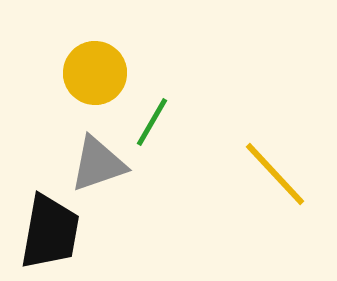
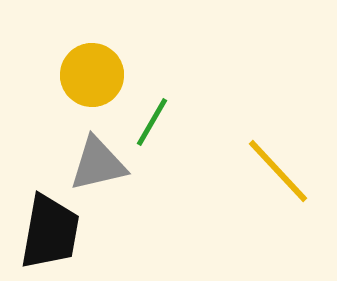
yellow circle: moved 3 px left, 2 px down
gray triangle: rotated 6 degrees clockwise
yellow line: moved 3 px right, 3 px up
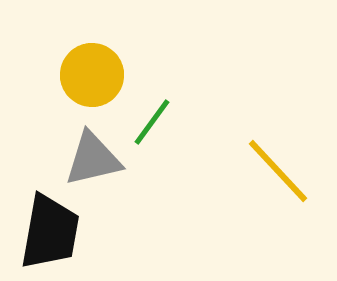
green line: rotated 6 degrees clockwise
gray triangle: moved 5 px left, 5 px up
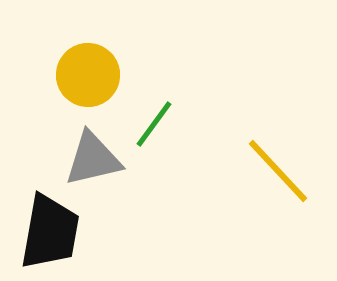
yellow circle: moved 4 px left
green line: moved 2 px right, 2 px down
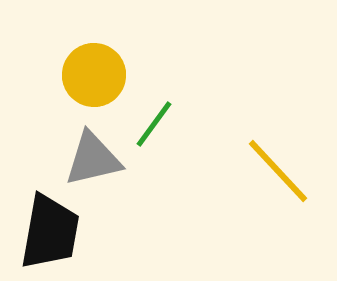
yellow circle: moved 6 px right
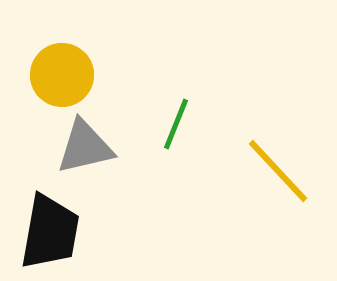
yellow circle: moved 32 px left
green line: moved 22 px right; rotated 14 degrees counterclockwise
gray triangle: moved 8 px left, 12 px up
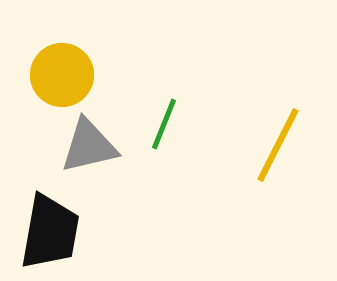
green line: moved 12 px left
gray triangle: moved 4 px right, 1 px up
yellow line: moved 26 px up; rotated 70 degrees clockwise
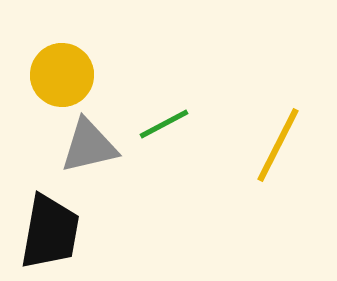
green line: rotated 40 degrees clockwise
